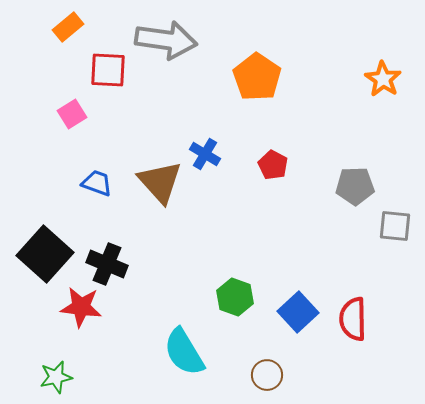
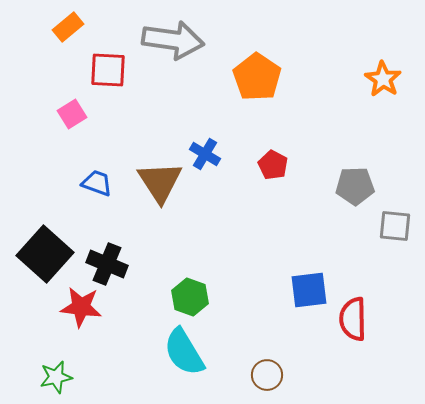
gray arrow: moved 7 px right
brown triangle: rotated 9 degrees clockwise
green hexagon: moved 45 px left
blue square: moved 11 px right, 22 px up; rotated 36 degrees clockwise
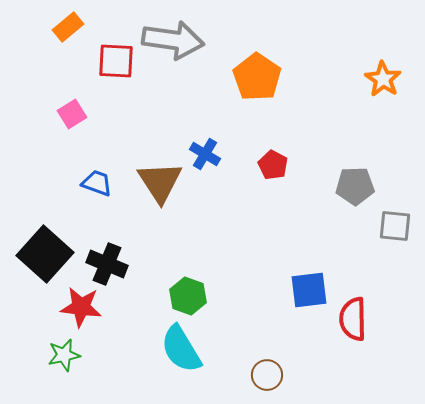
red square: moved 8 px right, 9 px up
green hexagon: moved 2 px left, 1 px up
cyan semicircle: moved 3 px left, 3 px up
green star: moved 8 px right, 22 px up
